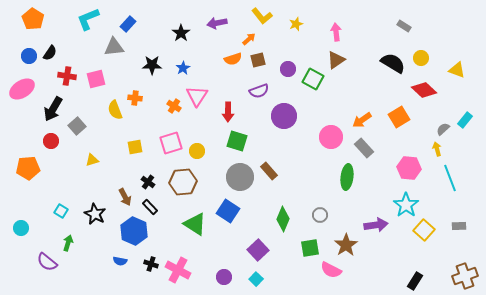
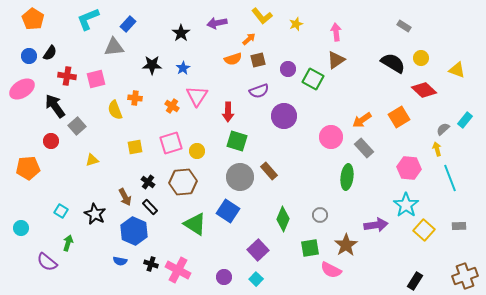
orange cross at (174, 106): moved 2 px left
black arrow at (53, 109): moved 2 px right, 3 px up; rotated 115 degrees clockwise
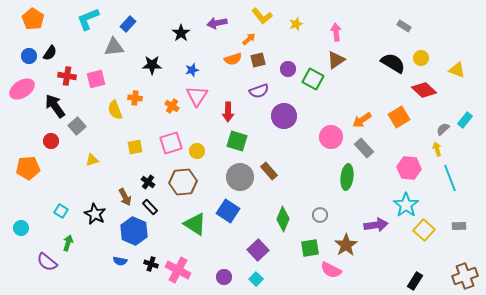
blue star at (183, 68): moved 9 px right, 2 px down; rotated 16 degrees clockwise
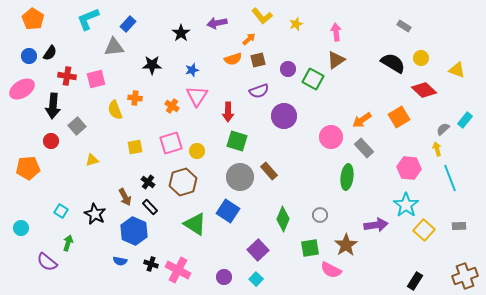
black arrow at (55, 106): moved 2 px left; rotated 140 degrees counterclockwise
brown hexagon at (183, 182): rotated 12 degrees counterclockwise
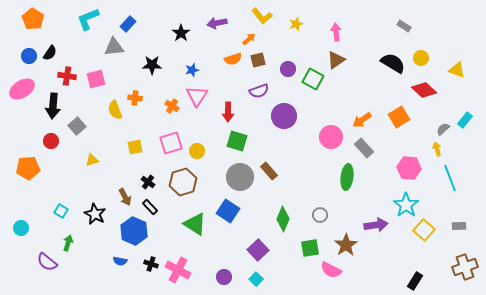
brown cross at (465, 276): moved 9 px up
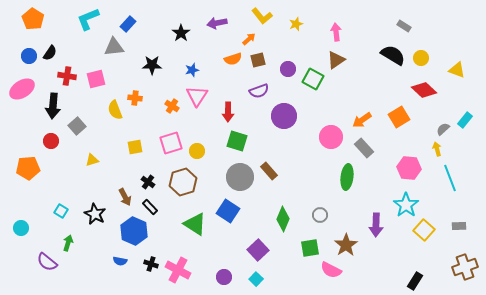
black semicircle at (393, 63): moved 8 px up
purple arrow at (376, 225): rotated 100 degrees clockwise
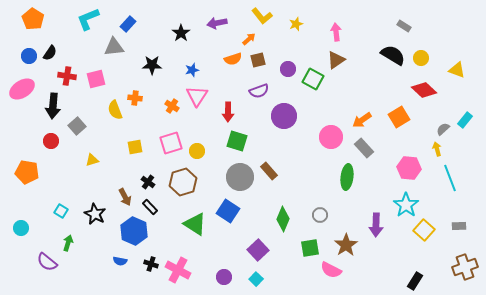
orange pentagon at (28, 168): moved 1 px left, 4 px down; rotated 15 degrees clockwise
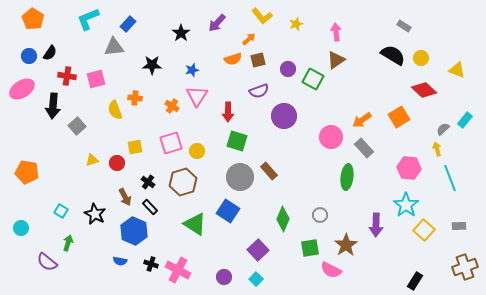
purple arrow at (217, 23): rotated 36 degrees counterclockwise
red circle at (51, 141): moved 66 px right, 22 px down
